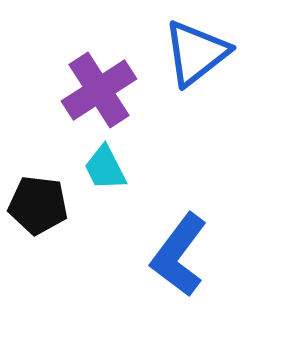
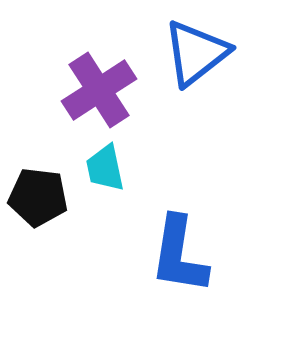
cyan trapezoid: rotated 15 degrees clockwise
black pentagon: moved 8 px up
blue L-shape: rotated 28 degrees counterclockwise
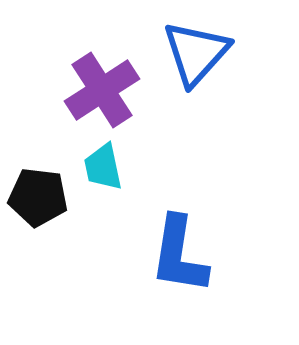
blue triangle: rotated 10 degrees counterclockwise
purple cross: moved 3 px right
cyan trapezoid: moved 2 px left, 1 px up
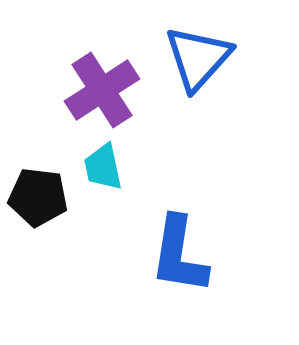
blue triangle: moved 2 px right, 5 px down
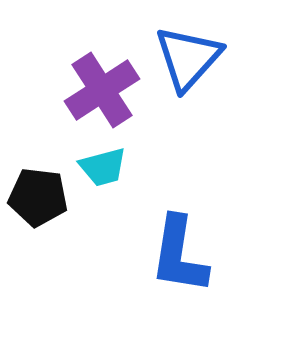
blue triangle: moved 10 px left
cyan trapezoid: rotated 93 degrees counterclockwise
